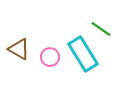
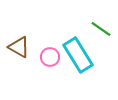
brown triangle: moved 2 px up
cyan rectangle: moved 5 px left, 1 px down
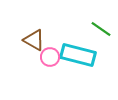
brown triangle: moved 15 px right, 7 px up
cyan rectangle: rotated 44 degrees counterclockwise
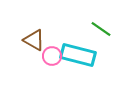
pink circle: moved 2 px right, 1 px up
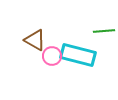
green line: moved 3 px right, 2 px down; rotated 40 degrees counterclockwise
brown triangle: moved 1 px right
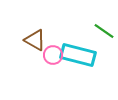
green line: rotated 40 degrees clockwise
pink circle: moved 1 px right, 1 px up
